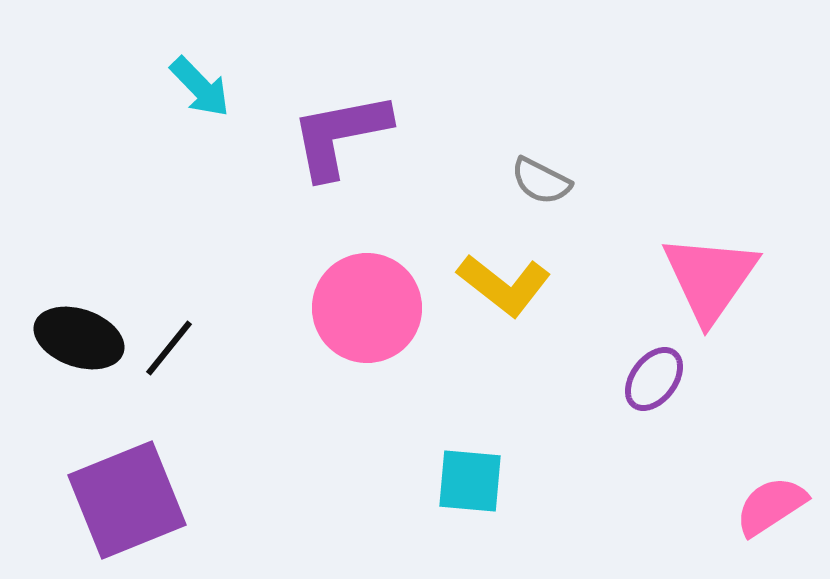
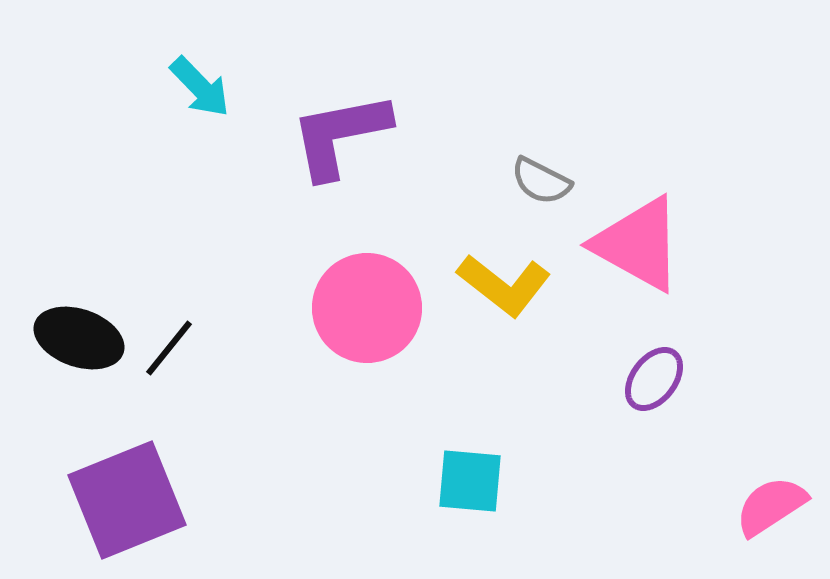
pink triangle: moved 72 px left, 34 px up; rotated 36 degrees counterclockwise
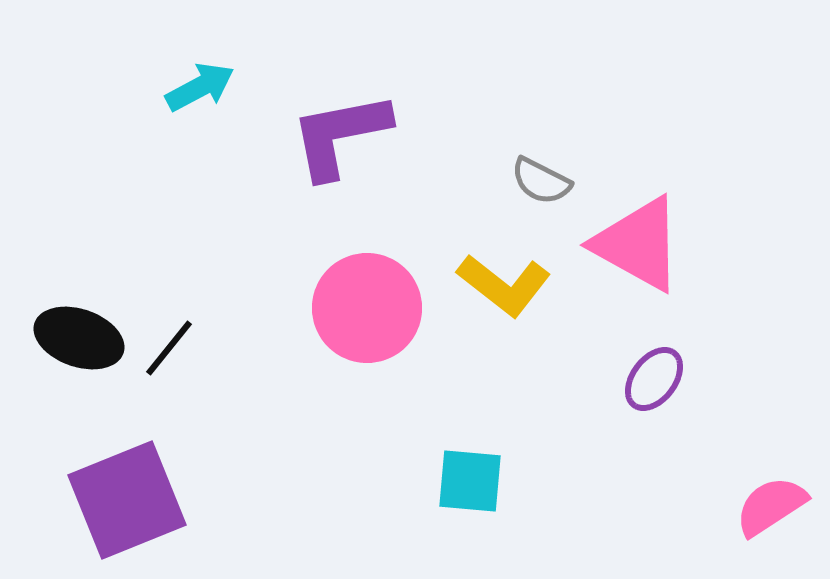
cyan arrow: rotated 74 degrees counterclockwise
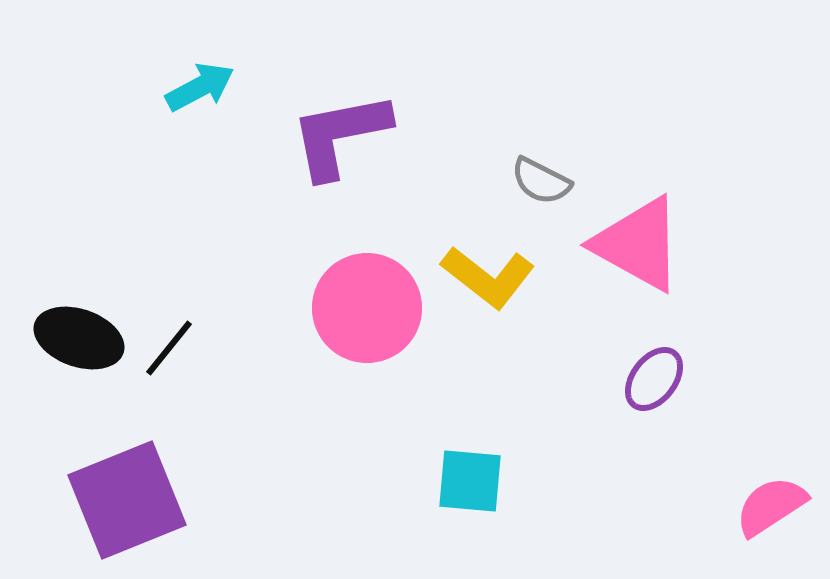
yellow L-shape: moved 16 px left, 8 px up
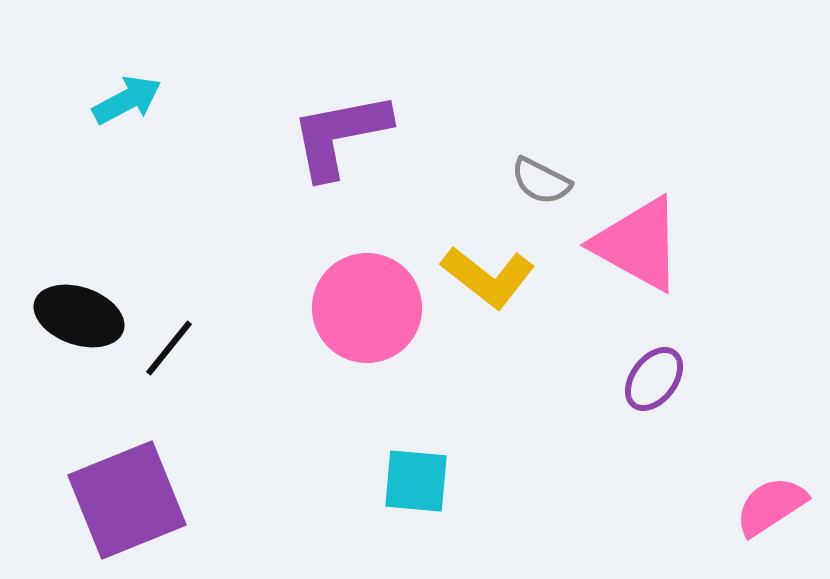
cyan arrow: moved 73 px left, 13 px down
black ellipse: moved 22 px up
cyan square: moved 54 px left
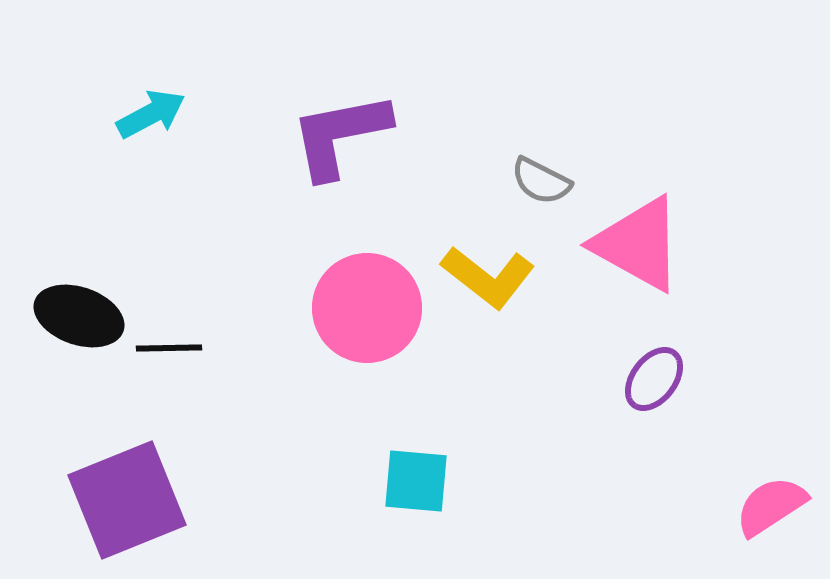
cyan arrow: moved 24 px right, 14 px down
black line: rotated 50 degrees clockwise
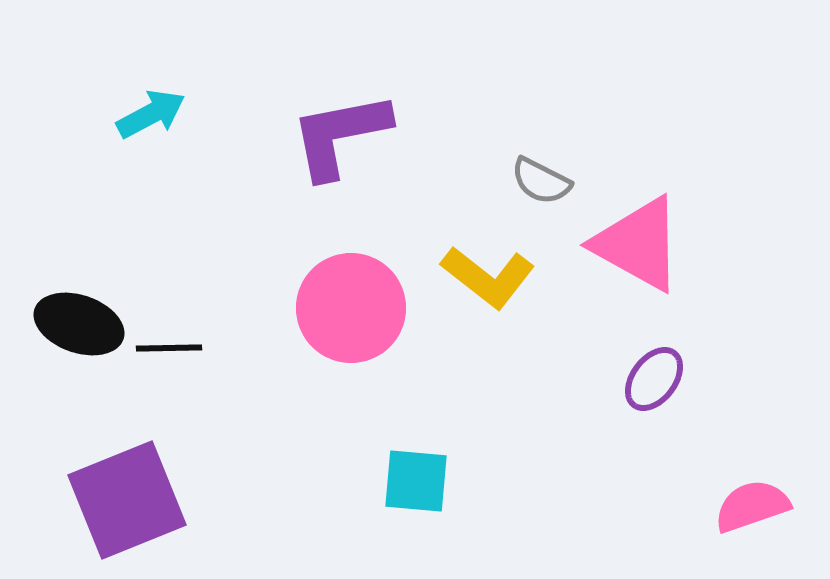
pink circle: moved 16 px left
black ellipse: moved 8 px down
pink semicircle: moved 19 px left; rotated 14 degrees clockwise
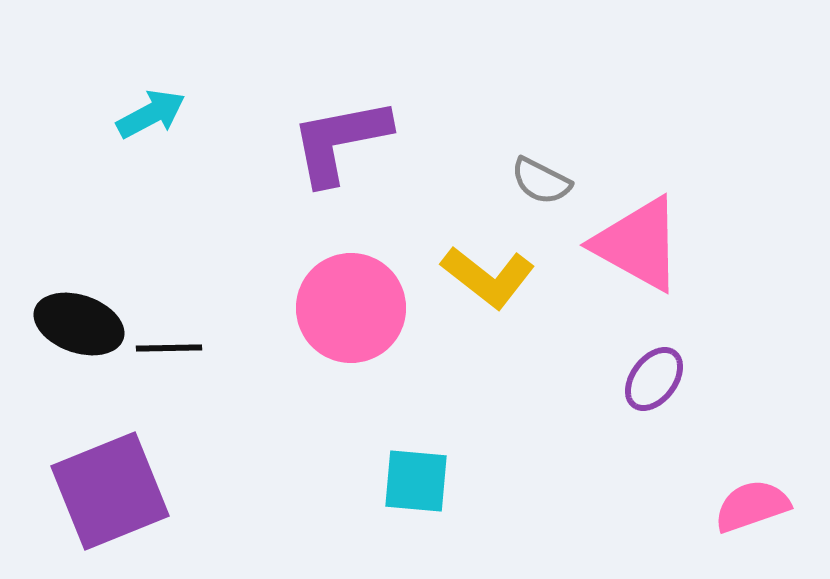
purple L-shape: moved 6 px down
purple square: moved 17 px left, 9 px up
